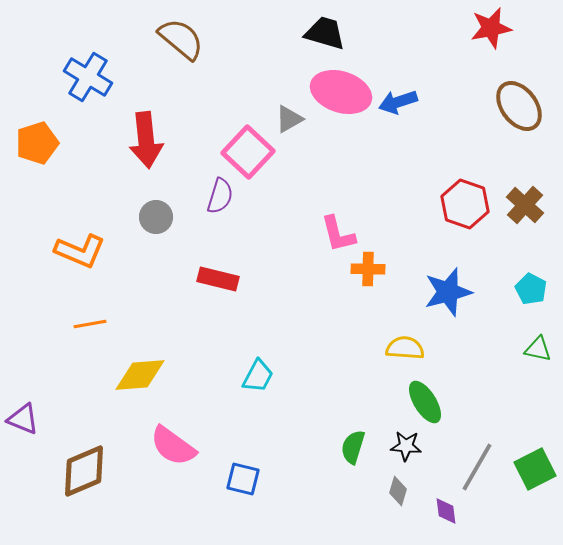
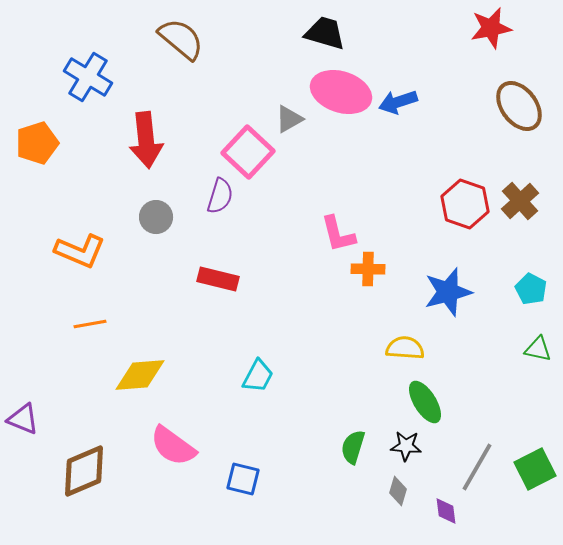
brown cross: moved 5 px left, 4 px up; rotated 6 degrees clockwise
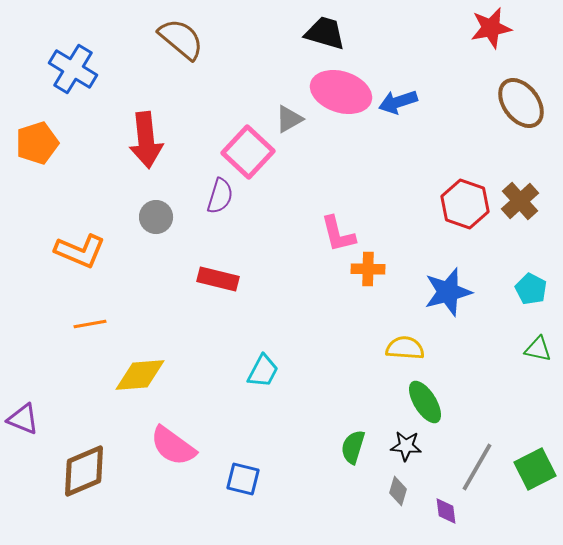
blue cross: moved 15 px left, 8 px up
brown ellipse: moved 2 px right, 3 px up
cyan trapezoid: moved 5 px right, 5 px up
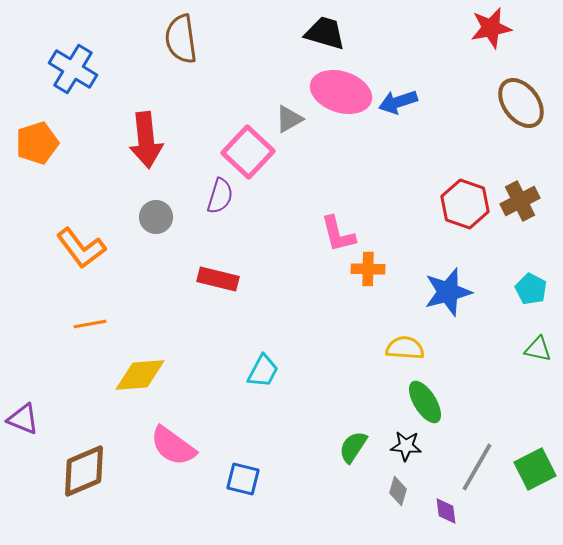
brown semicircle: rotated 138 degrees counterclockwise
brown cross: rotated 15 degrees clockwise
orange L-shape: moved 1 px right, 3 px up; rotated 30 degrees clockwise
green semicircle: rotated 16 degrees clockwise
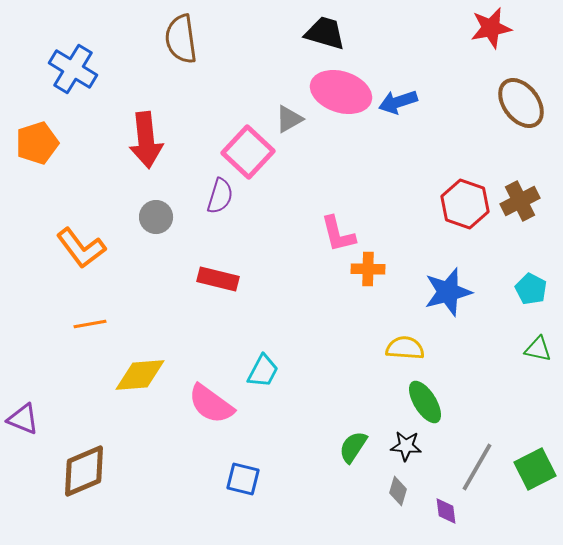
pink semicircle: moved 38 px right, 42 px up
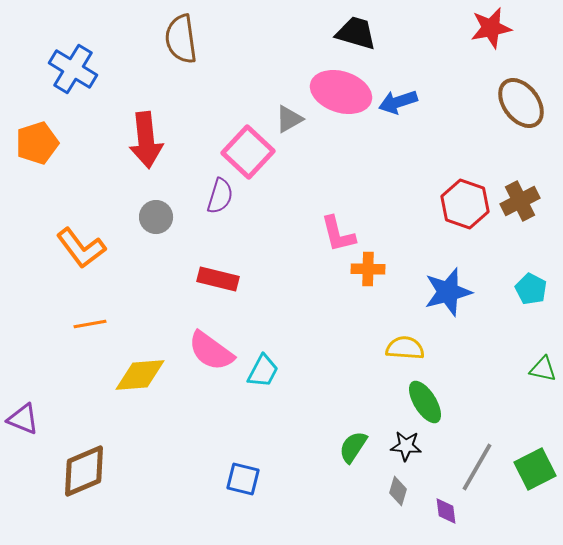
black trapezoid: moved 31 px right
green triangle: moved 5 px right, 20 px down
pink semicircle: moved 53 px up
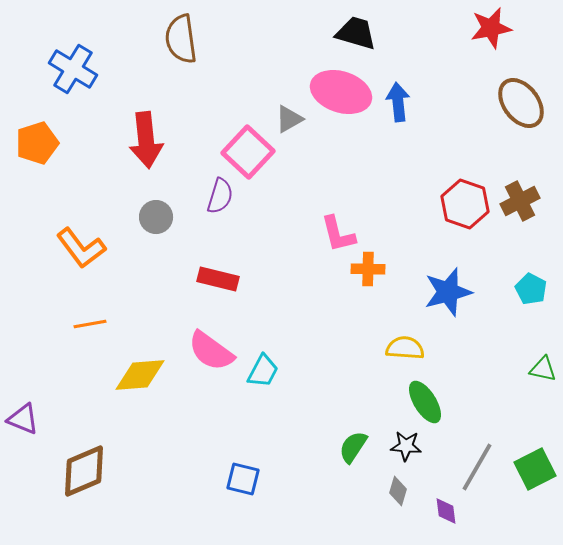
blue arrow: rotated 102 degrees clockwise
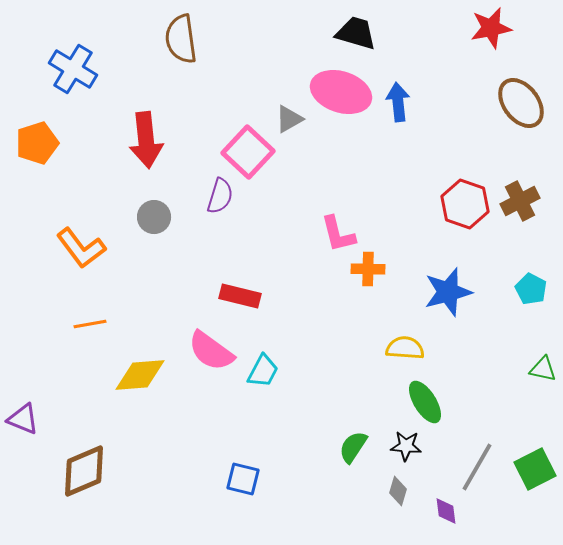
gray circle: moved 2 px left
red rectangle: moved 22 px right, 17 px down
